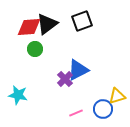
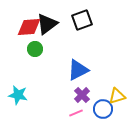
black square: moved 1 px up
purple cross: moved 17 px right, 16 px down
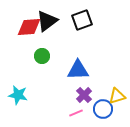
black triangle: moved 3 px up
green circle: moved 7 px right, 7 px down
blue triangle: rotated 25 degrees clockwise
purple cross: moved 2 px right
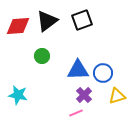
red diamond: moved 11 px left, 1 px up
blue circle: moved 36 px up
